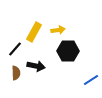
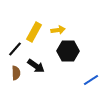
black arrow: rotated 24 degrees clockwise
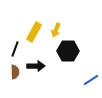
yellow arrow: moved 2 px left; rotated 120 degrees clockwise
black line: rotated 21 degrees counterclockwise
black arrow: rotated 36 degrees counterclockwise
brown semicircle: moved 1 px left, 1 px up
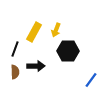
blue line: rotated 21 degrees counterclockwise
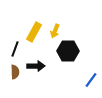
yellow arrow: moved 1 px left, 1 px down
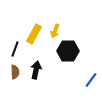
yellow rectangle: moved 2 px down
black arrow: moved 4 px down; rotated 78 degrees counterclockwise
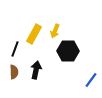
brown semicircle: moved 1 px left
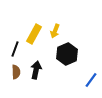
black hexagon: moved 1 px left, 3 px down; rotated 25 degrees counterclockwise
brown semicircle: moved 2 px right
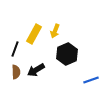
black arrow: rotated 132 degrees counterclockwise
blue line: rotated 35 degrees clockwise
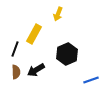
yellow arrow: moved 3 px right, 17 px up
